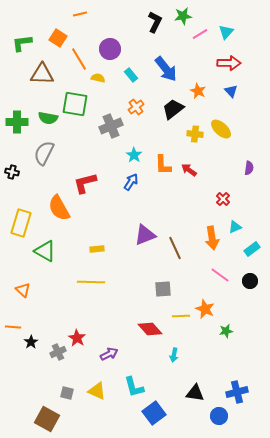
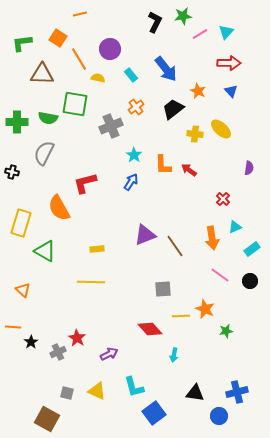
brown line at (175, 248): moved 2 px up; rotated 10 degrees counterclockwise
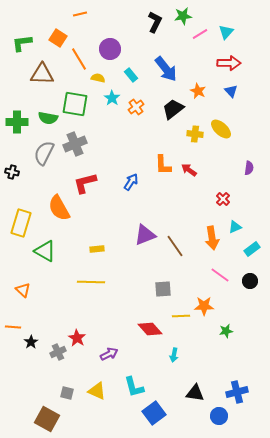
gray cross at (111, 126): moved 36 px left, 18 px down
cyan star at (134, 155): moved 22 px left, 57 px up
orange star at (205, 309): moved 1 px left, 3 px up; rotated 24 degrees counterclockwise
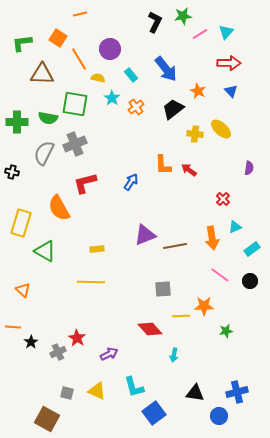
brown line at (175, 246): rotated 65 degrees counterclockwise
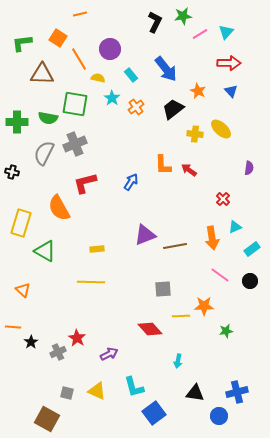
cyan arrow at (174, 355): moved 4 px right, 6 px down
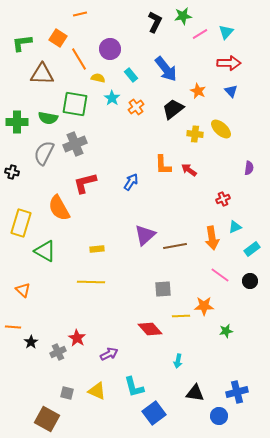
red cross at (223, 199): rotated 24 degrees clockwise
purple triangle at (145, 235): rotated 20 degrees counterclockwise
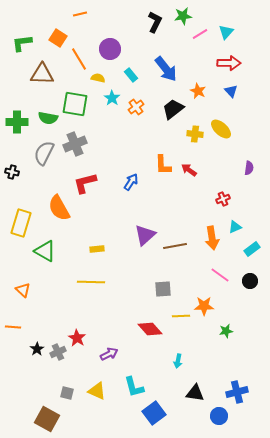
black star at (31, 342): moved 6 px right, 7 px down
